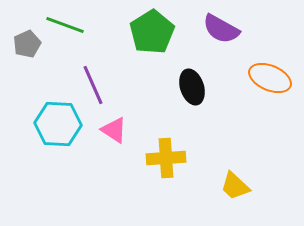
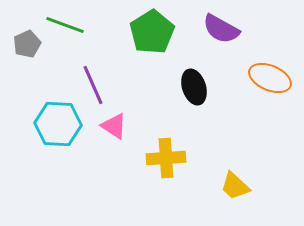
black ellipse: moved 2 px right
pink triangle: moved 4 px up
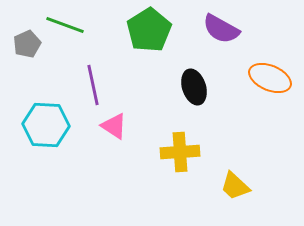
green pentagon: moved 3 px left, 2 px up
purple line: rotated 12 degrees clockwise
cyan hexagon: moved 12 px left, 1 px down
yellow cross: moved 14 px right, 6 px up
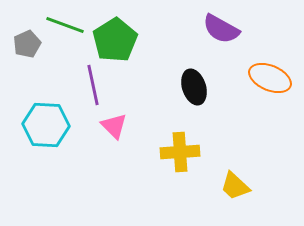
green pentagon: moved 34 px left, 10 px down
pink triangle: rotated 12 degrees clockwise
